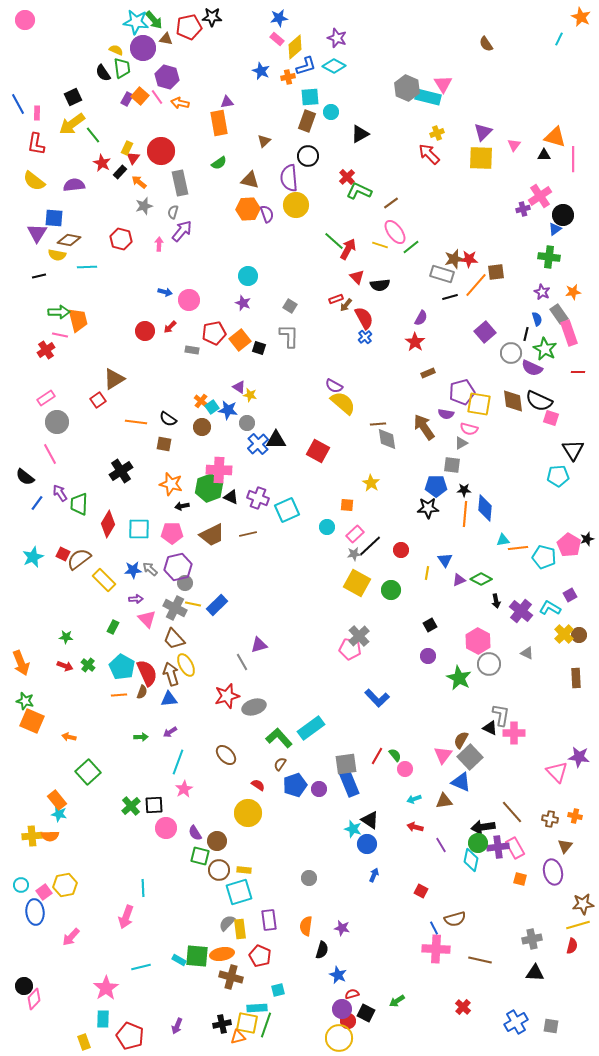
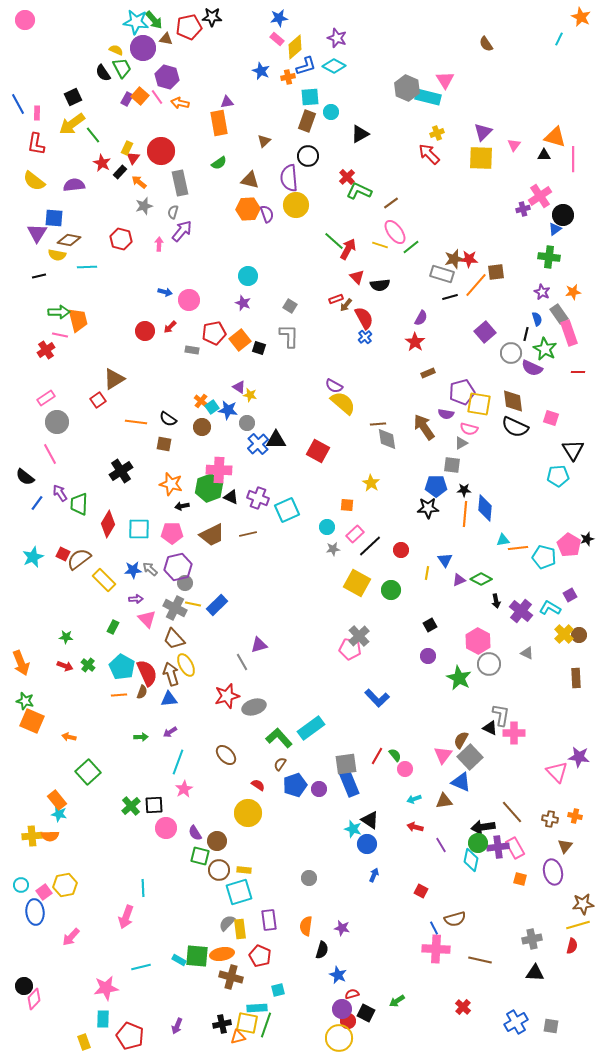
green trapezoid at (122, 68): rotated 20 degrees counterclockwise
pink triangle at (443, 84): moved 2 px right, 4 px up
black semicircle at (539, 401): moved 24 px left, 26 px down
gray star at (354, 554): moved 21 px left, 5 px up
pink star at (106, 988): rotated 25 degrees clockwise
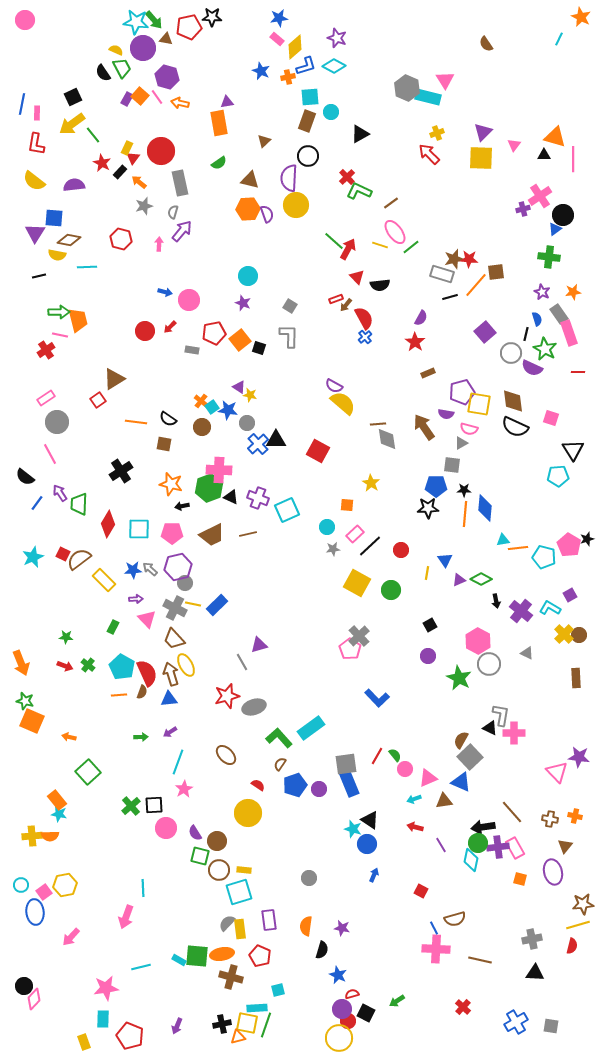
blue line at (18, 104): moved 4 px right; rotated 40 degrees clockwise
purple semicircle at (289, 178): rotated 8 degrees clockwise
purple triangle at (37, 233): moved 2 px left
pink pentagon at (350, 649): rotated 25 degrees clockwise
pink triangle at (443, 755): moved 15 px left, 23 px down; rotated 30 degrees clockwise
